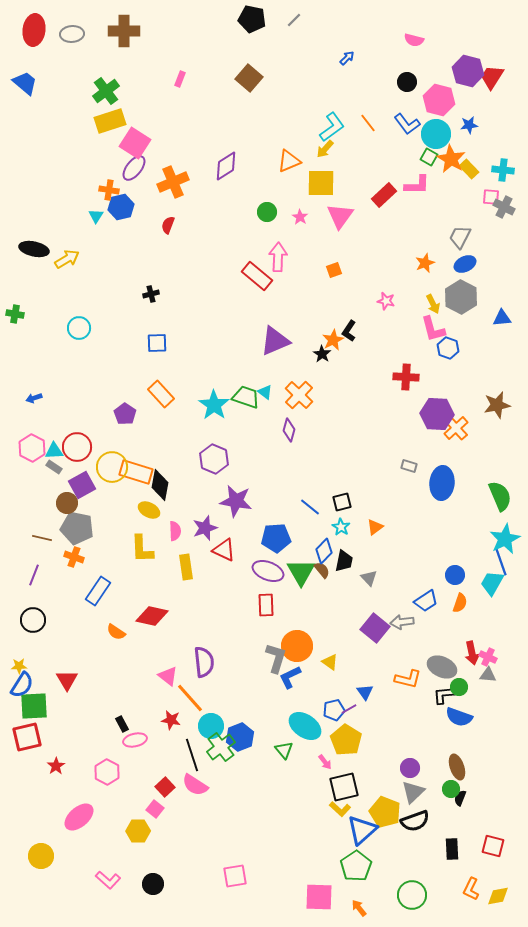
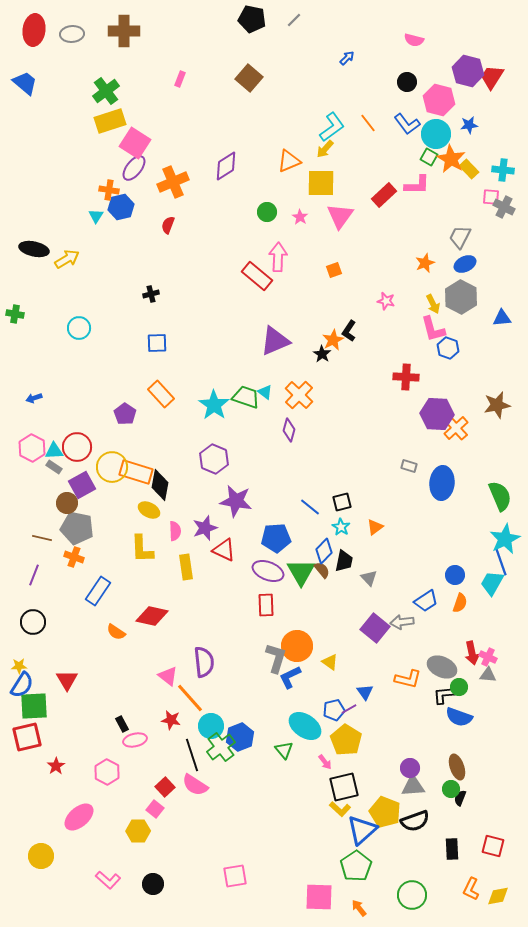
black circle at (33, 620): moved 2 px down
gray triangle at (413, 792): moved 6 px up; rotated 40 degrees clockwise
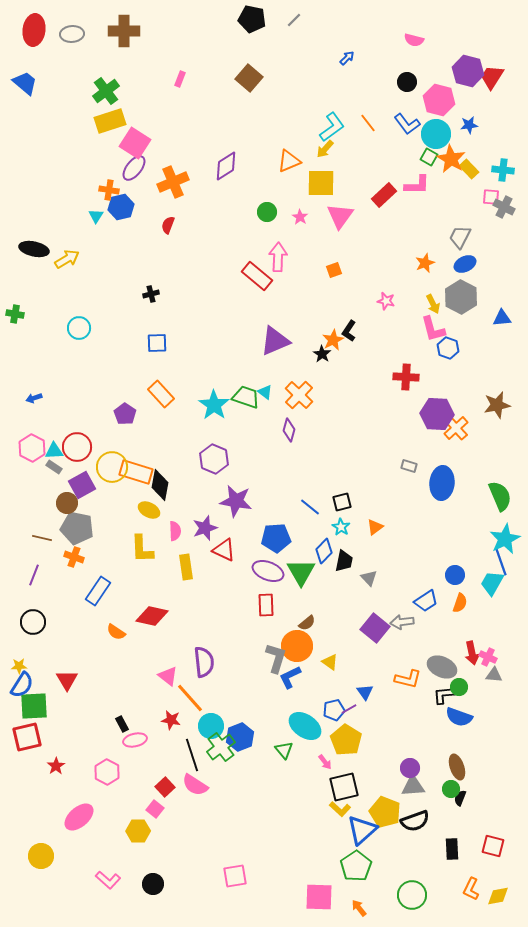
brown semicircle at (322, 570): moved 15 px left, 53 px down; rotated 90 degrees clockwise
gray triangle at (488, 675): moved 6 px right
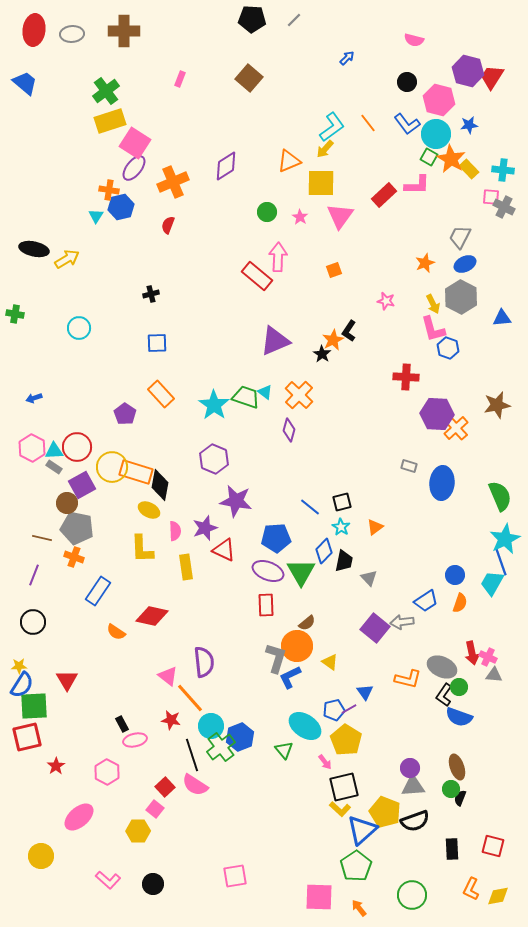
black pentagon at (252, 19): rotated 8 degrees counterclockwise
black L-shape at (444, 695): rotated 50 degrees counterclockwise
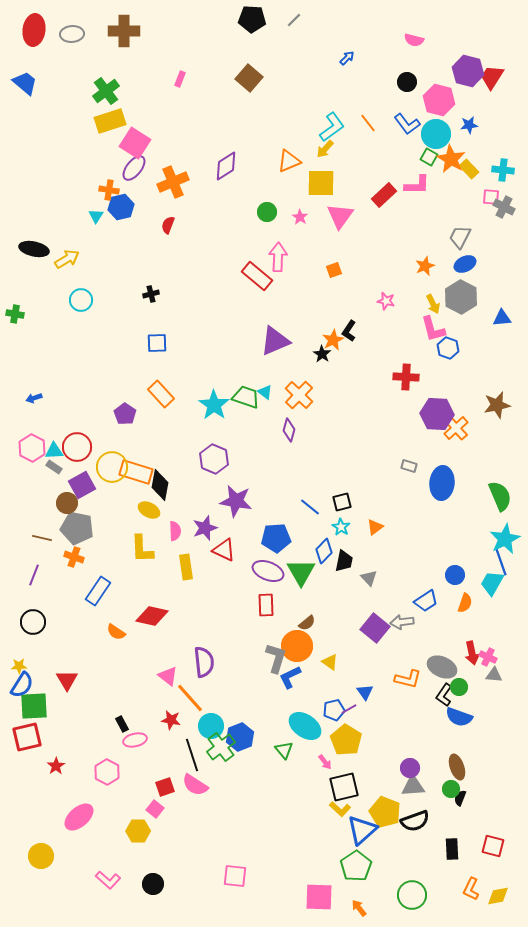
orange star at (425, 263): moved 3 px down
cyan circle at (79, 328): moved 2 px right, 28 px up
orange semicircle at (460, 603): moved 5 px right
red square at (165, 787): rotated 24 degrees clockwise
pink square at (235, 876): rotated 15 degrees clockwise
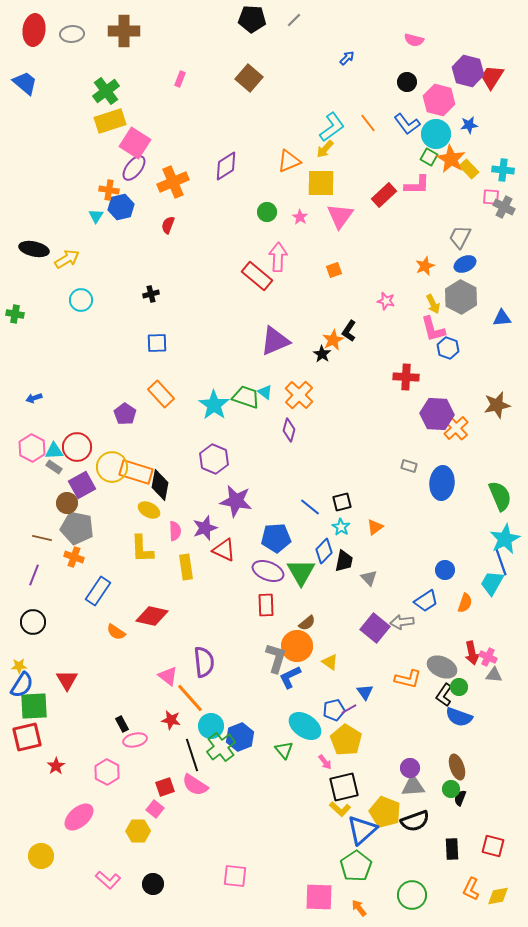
blue circle at (455, 575): moved 10 px left, 5 px up
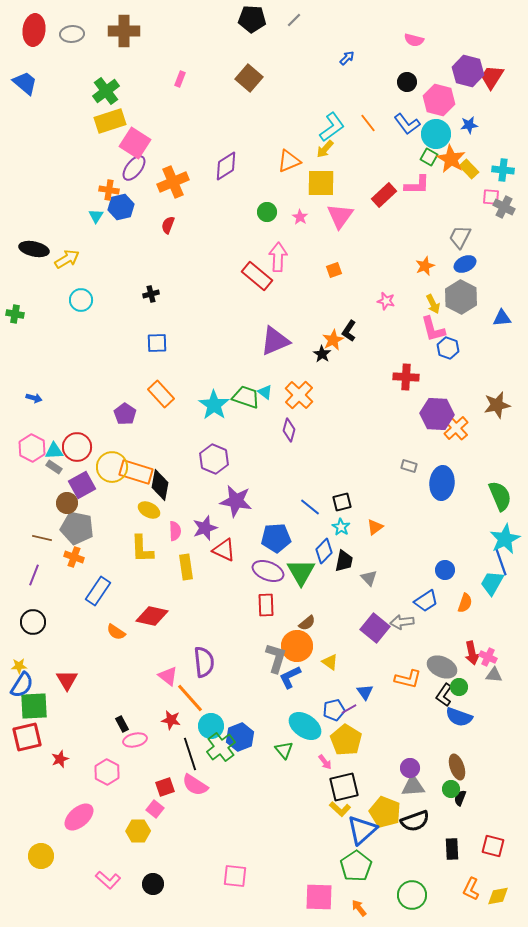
blue arrow at (34, 398): rotated 147 degrees counterclockwise
black line at (192, 755): moved 2 px left, 1 px up
red star at (56, 766): moved 4 px right, 7 px up; rotated 12 degrees clockwise
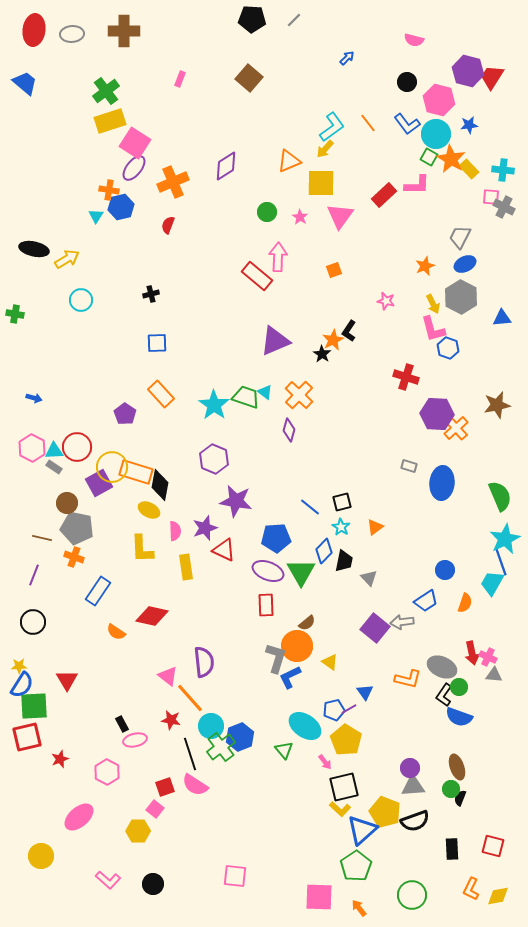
red cross at (406, 377): rotated 15 degrees clockwise
purple square at (82, 485): moved 17 px right, 2 px up
